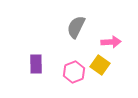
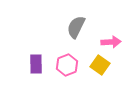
pink hexagon: moved 7 px left, 7 px up
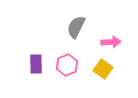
yellow square: moved 3 px right, 4 px down
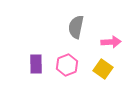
gray semicircle: rotated 15 degrees counterclockwise
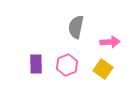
pink arrow: moved 1 px left
